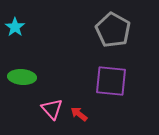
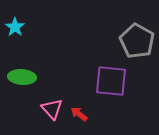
gray pentagon: moved 24 px right, 11 px down
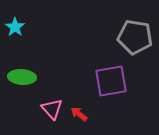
gray pentagon: moved 2 px left, 4 px up; rotated 20 degrees counterclockwise
purple square: rotated 16 degrees counterclockwise
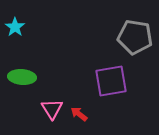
pink triangle: rotated 10 degrees clockwise
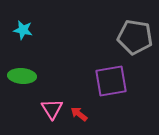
cyan star: moved 8 px right, 3 px down; rotated 24 degrees counterclockwise
green ellipse: moved 1 px up
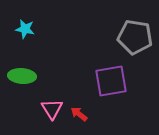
cyan star: moved 2 px right, 1 px up
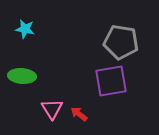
gray pentagon: moved 14 px left, 5 px down
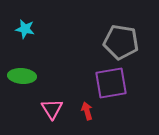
purple square: moved 2 px down
red arrow: moved 8 px right, 3 px up; rotated 36 degrees clockwise
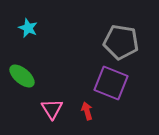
cyan star: moved 3 px right, 1 px up; rotated 12 degrees clockwise
green ellipse: rotated 36 degrees clockwise
purple square: rotated 32 degrees clockwise
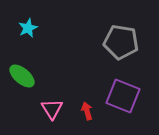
cyan star: rotated 24 degrees clockwise
purple square: moved 12 px right, 13 px down
